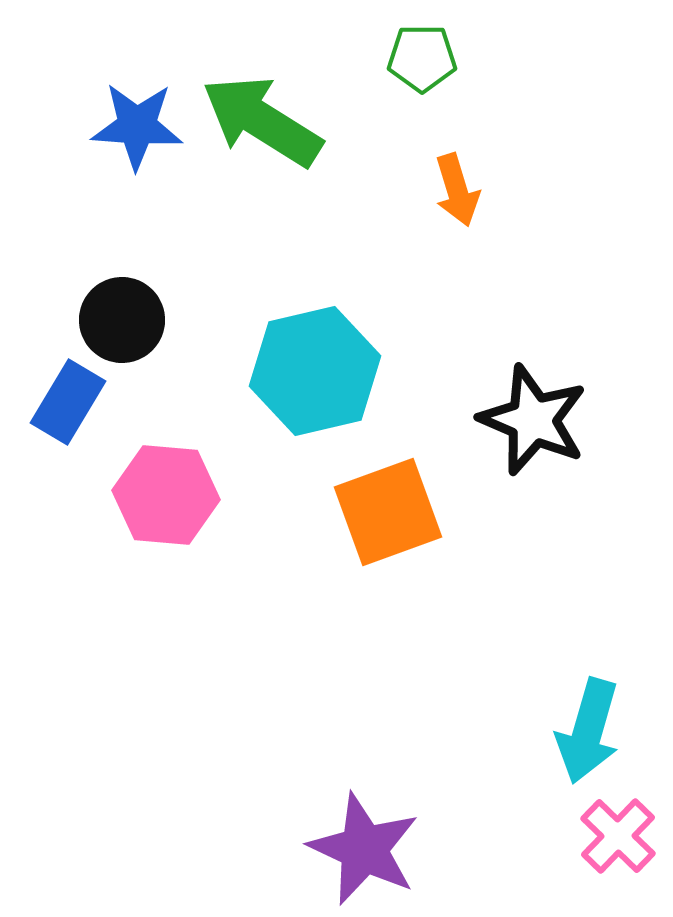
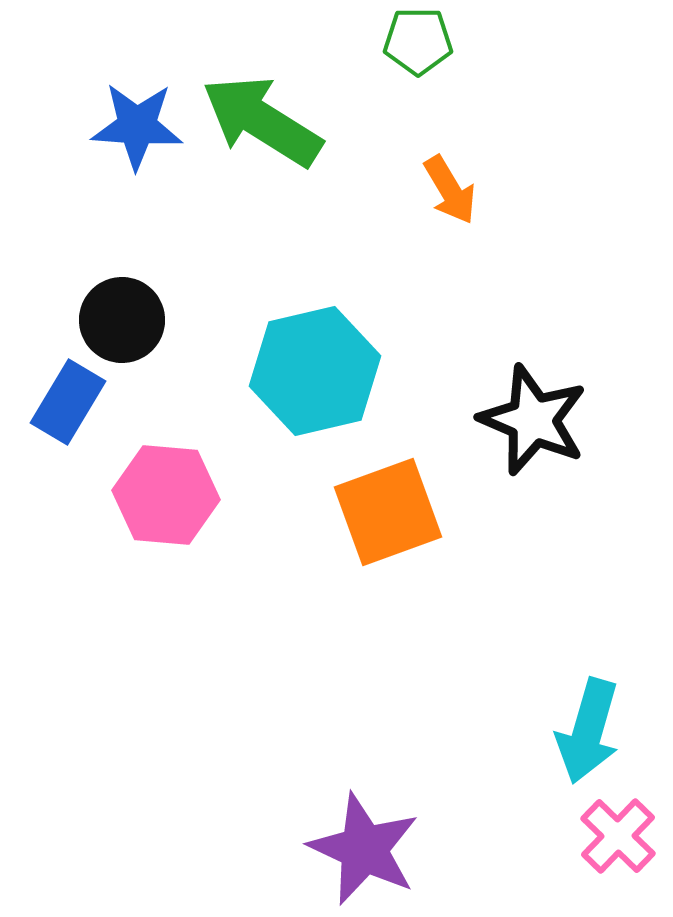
green pentagon: moved 4 px left, 17 px up
orange arrow: moved 7 px left; rotated 14 degrees counterclockwise
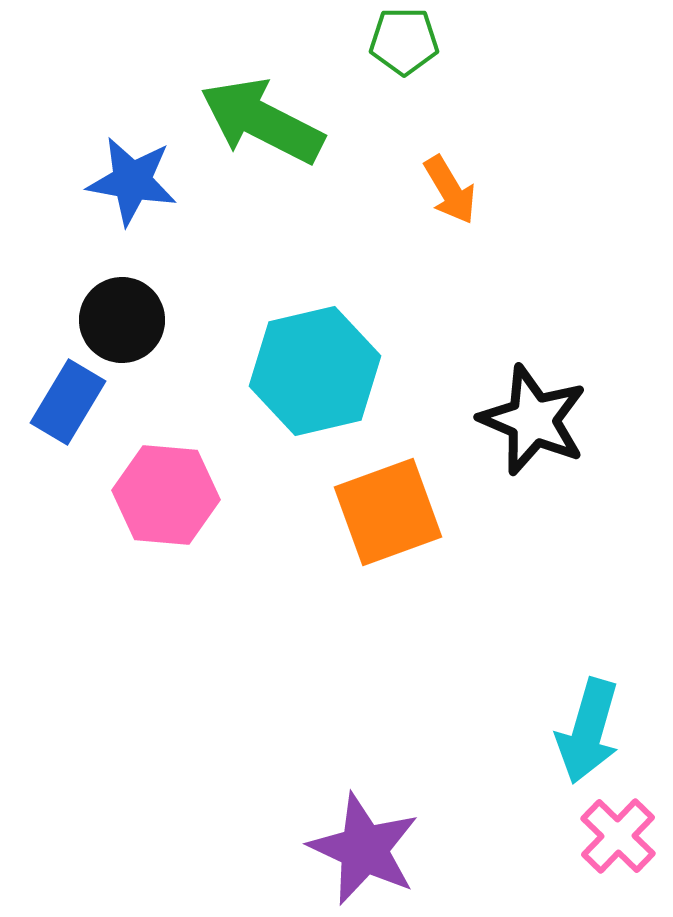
green pentagon: moved 14 px left
green arrow: rotated 5 degrees counterclockwise
blue star: moved 5 px left, 55 px down; rotated 6 degrees clockwise
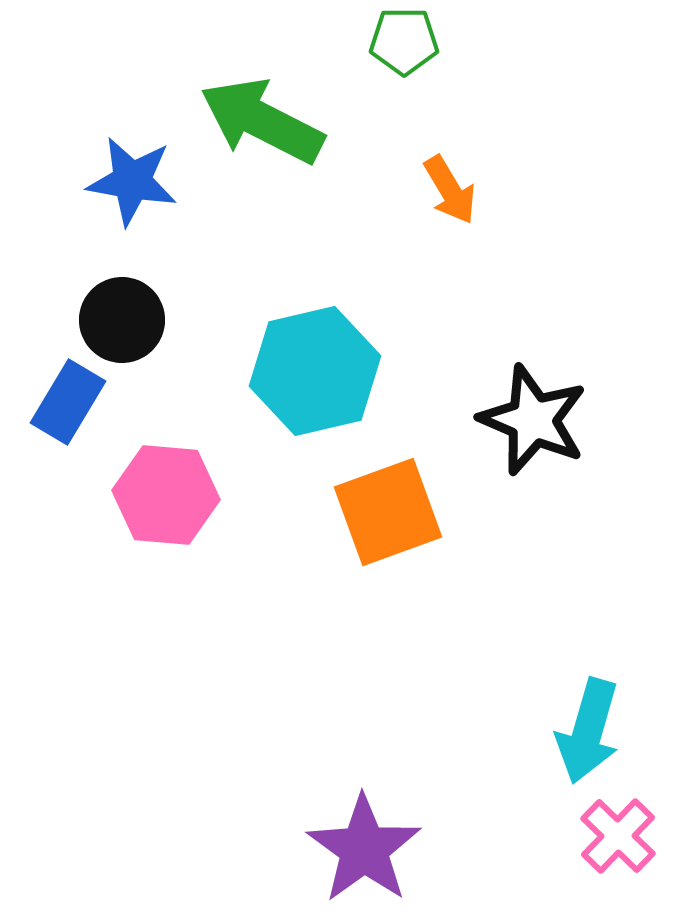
purple star: rotated 11 degrees clockwise
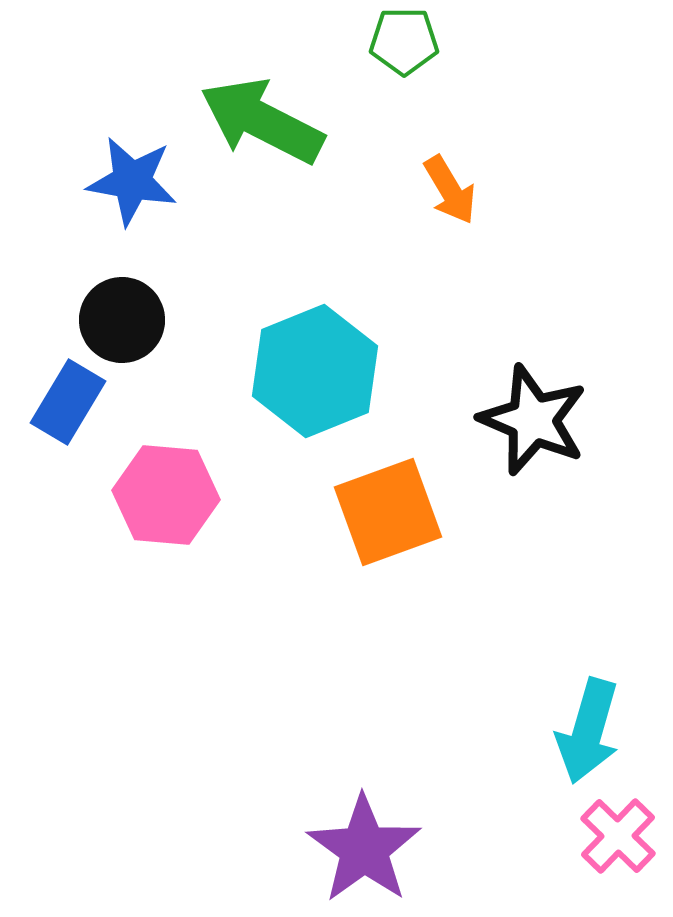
cyan hexagon: rotated 9 degrees counterclockwise
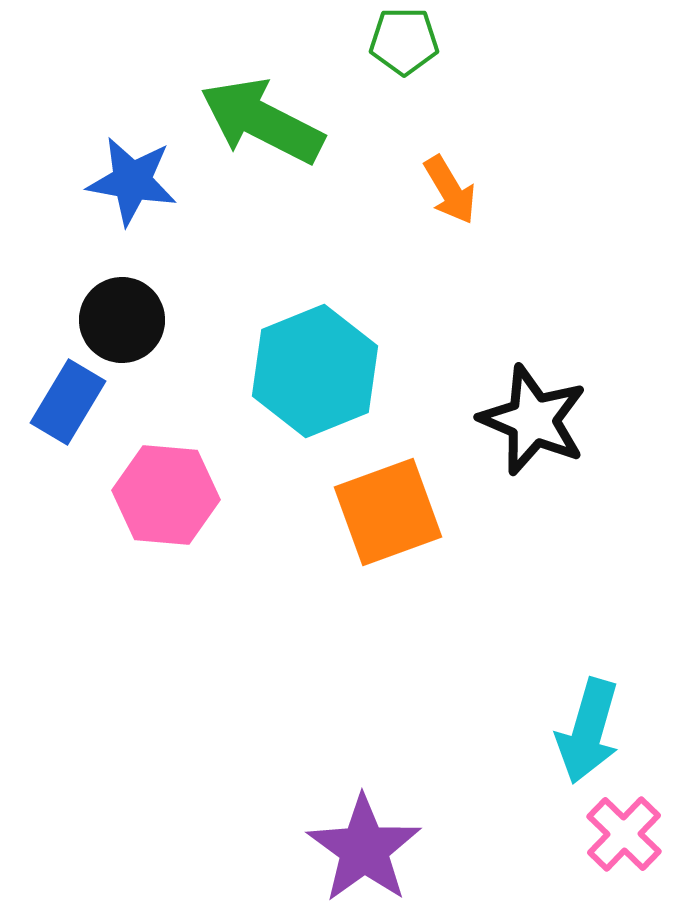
pink cross: moved 6 px right, 2 px up
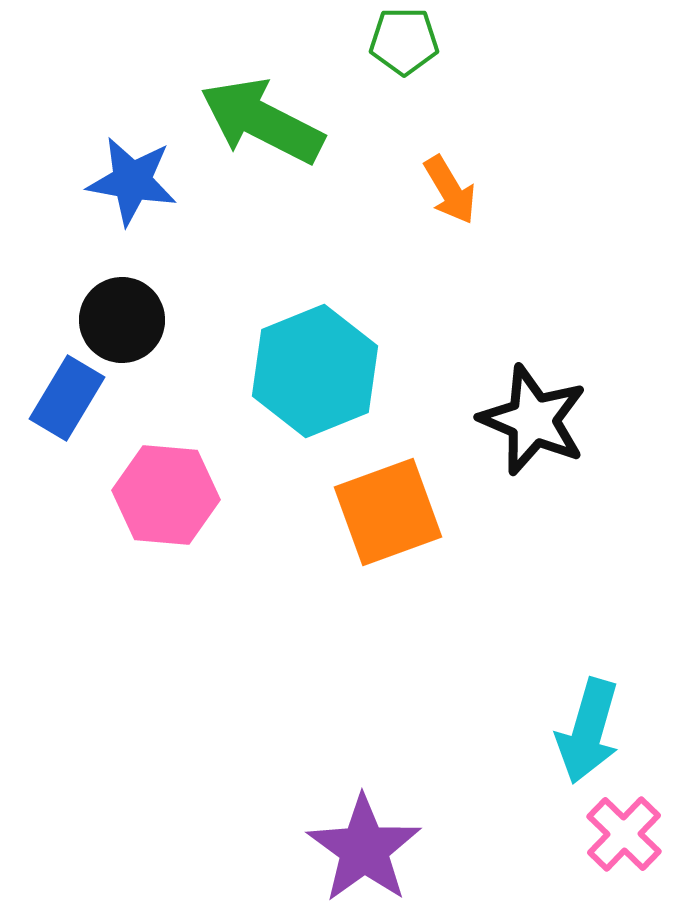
blue rectangle: moved 1 px left, 4 px up
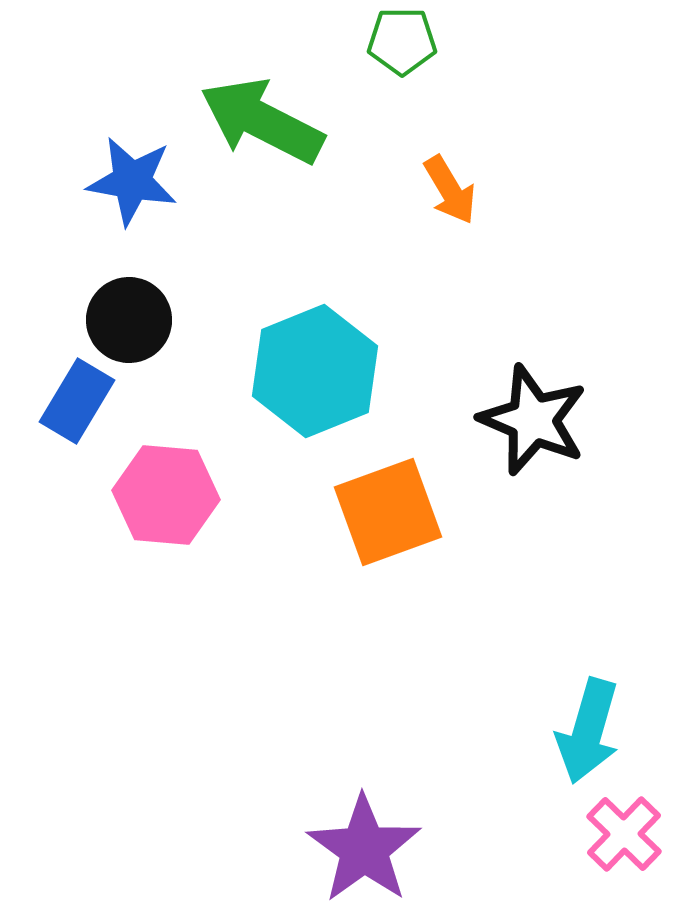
green pentagon: moved 2 px left
black circle: moved 7 px right
blue rectangle: moved 10 px right, 3 px down
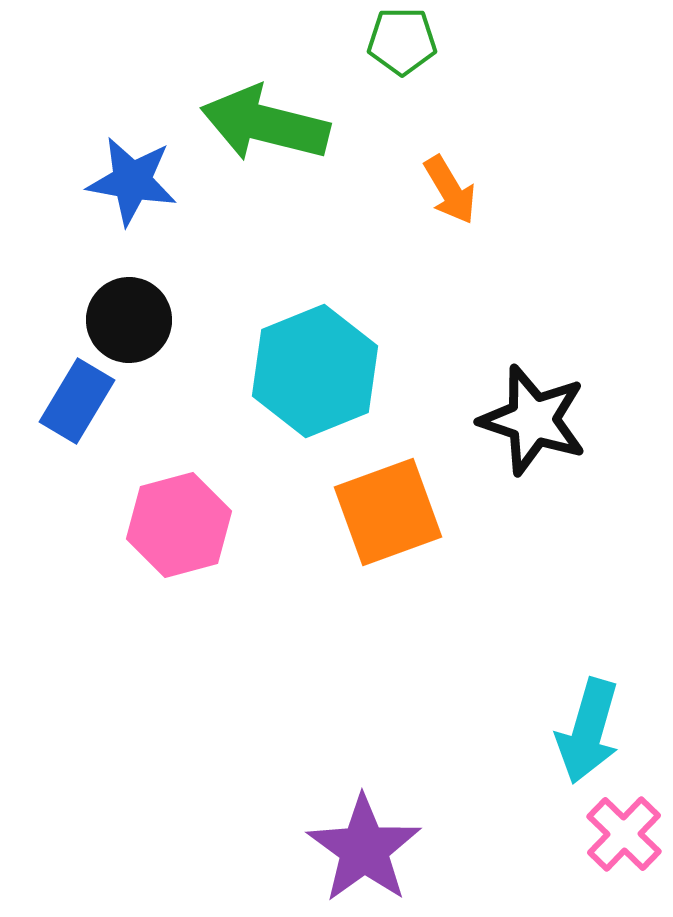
green arrow: moved 3 px right, 3 px down; rotated 13 degrees counterclockwise
black star: rotated 5 degrees counterclockwise
pink hexagon: moved 13 px right, 30 px down; rotated 20 degrees counterclockwise
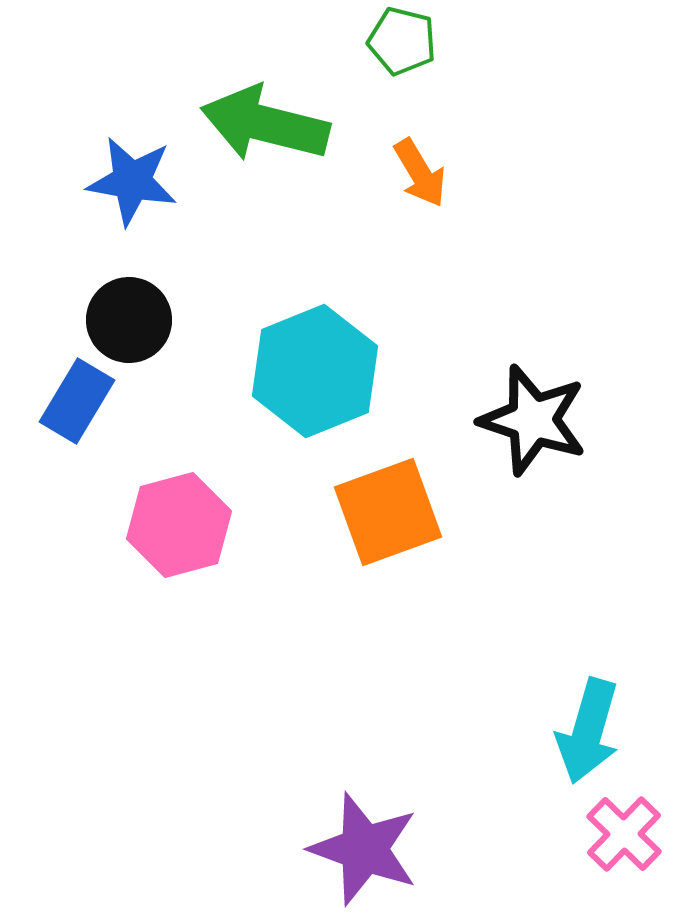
green pentagon: rotated 14 degrees clockwise
orange arrow: moved 30 px left, 17 px up
purple star: rotated 16 degrees counterclockwise
